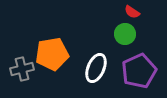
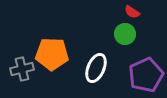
orange pentagon: rotated 12 degrees clockwise
purple pentagon: moved 7 px right, 4 px down
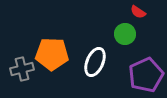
red semicircle: moved 6 px right
white ellipse: moved 1 px left, 6 px up
